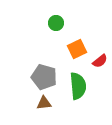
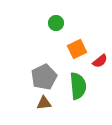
gray pentagon: rotated 30 degrees clockwise
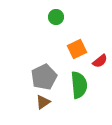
green circle: moved 6 px up
green semicircle: moved 1 px right, 1 px up
brown triangle: moved 1 px left, 1 px up; rotated 28 degrees counterclockwise
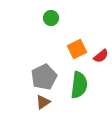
green circle: moved 5 px left, 1 px down
red semicircle: moved 1 px right, 5 px up
green semicircle: rotated 12 degrees clockwise
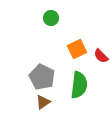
red semicircle: rotated 84 degrees clockwise
gray pentagon: moved 2 px left; rotated 20 degrees counterclockwise
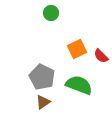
green circle: moved 5 px up
green semicircle: rotated 76 degrees counterclockwise
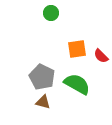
orange square: rotated 18 degrees clockwise
green semicircle: moved 2 px left, 1 px up; rotated 8 degrees clockwise
brown triangle: rotated 49 degrees clockwise
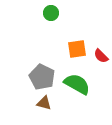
brown triangle: moved 1 px right, 1 px down
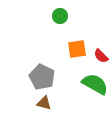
green circle: moved 9 px right, 3 px down
green semicircle: moved 18 px right
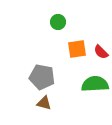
green circle: moved 2 px left, 6 px down
red semicircle: moved 4 px up
gray pentagon: rotated 15 degrees counterclockwise
green semicircle: rotated 32 degrees counterclockwise
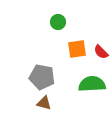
green semicircle: moved 3 px left
